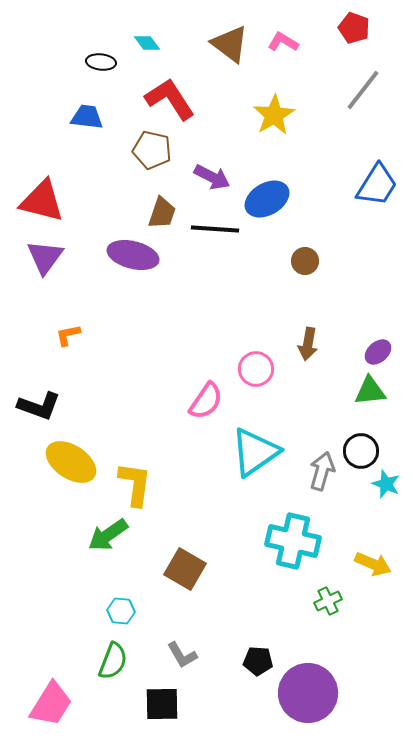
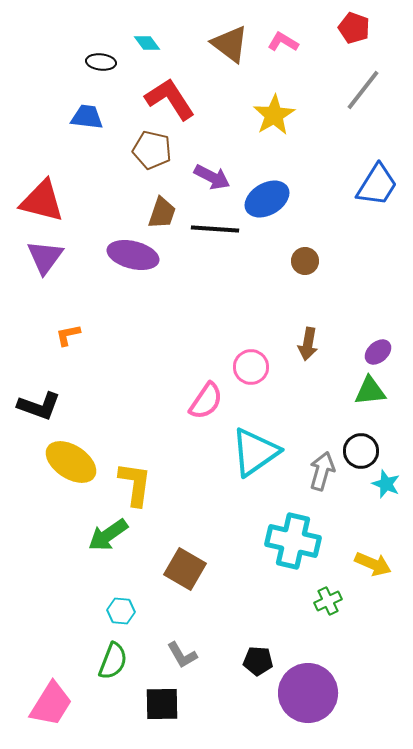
pink circle at (256, 369): moved 5 px left, 2 px up
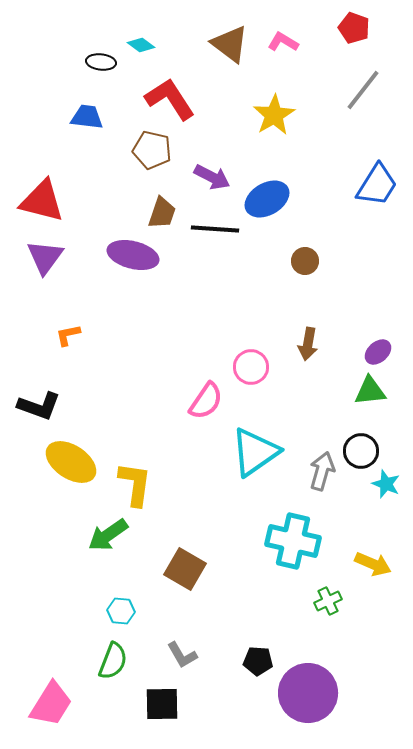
cyan diamond at (147, 43): moved 6 px left, 2 px down; rotated 16 degrees counterclockwise
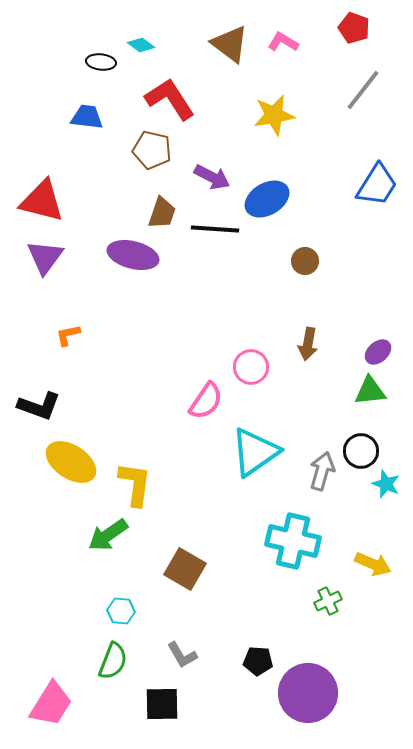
yellow star at (274, 115): rotated 21 degrees clockwise
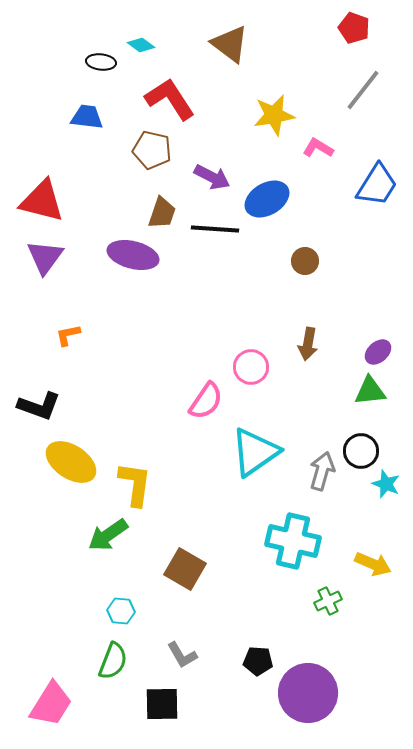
pink L-shape at (283, 42): moved 35 px right, 106 px down
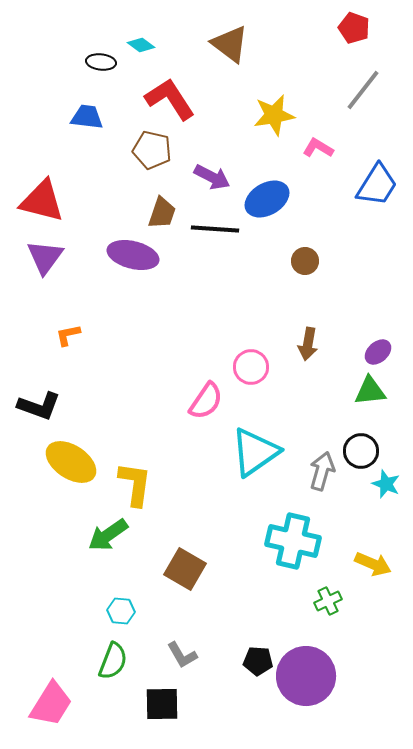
purple circle at (308, 693): moved 2 px left, 17 px up
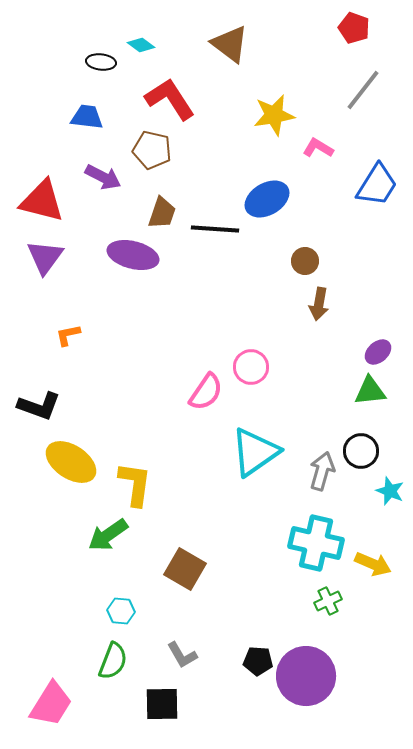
purple arrow at (212, 177): moved 109 px left
brown arrow at (308, 344): moved 11 px right, 40 px up
pink semicircle at (206, 401): moved 9 px up
cyan star at (386, 484): moved 4 px right, 7 px down
cyan cross at (293, 541): moved 23 px right, 2 px down
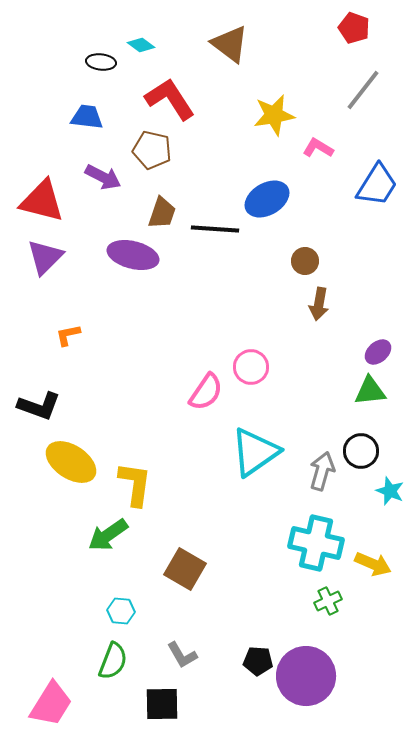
purple triangle at (45, 257): rotated 9 degrees clockwise
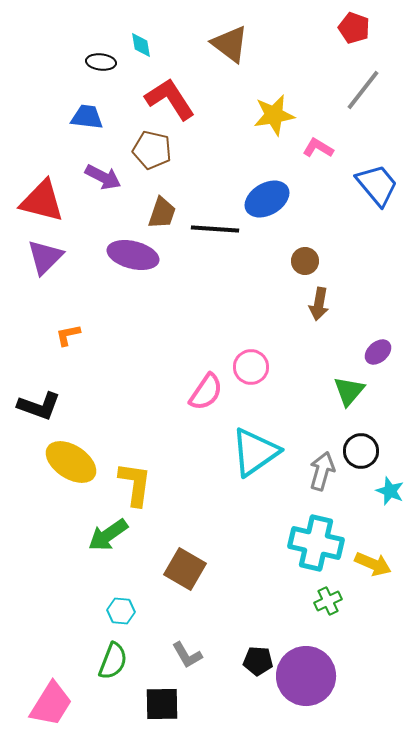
cyan diamond at (141, 45): rotated 44 degrees clockwise
blue trapezoid at (377, 185): rotated 72 degrees counterclockwise
green triangle at (370, 391): moved 21 px left; rotated 44 degrees counterclockwise
gray L-shape at (182, 655): moved 5 px right
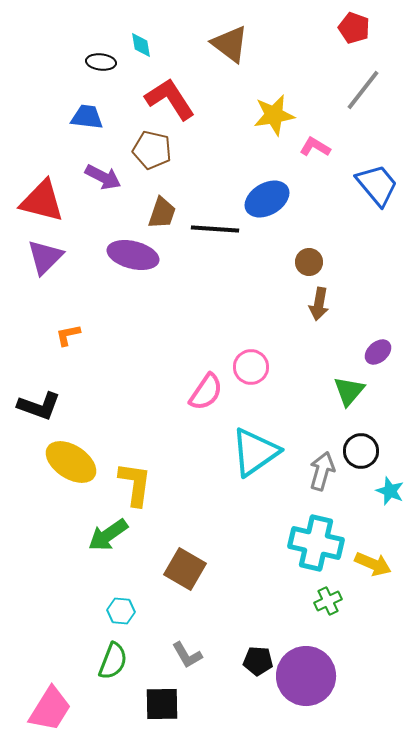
pink L-shape at (318, 148): moved 3 px left, 1 px up
brown circle at (305, 261): moved 4 px right, 1 px down
pink trapezoid at (51, 704): moved 1 px left, 5 px down
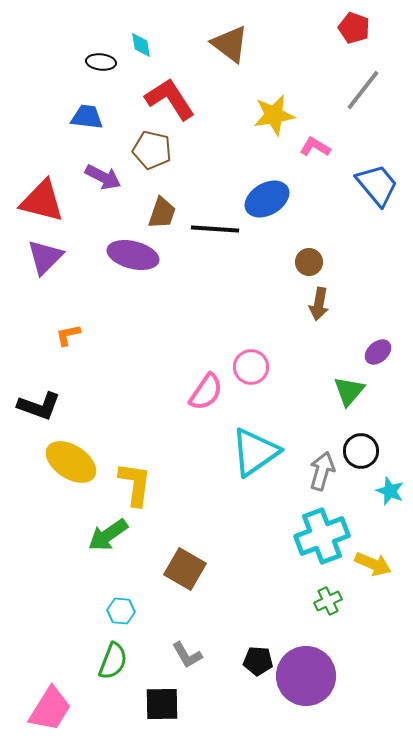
cyan cross at (316, 543): moved 6 px right, 7 px up; rotated 34 degrees counterclockwise
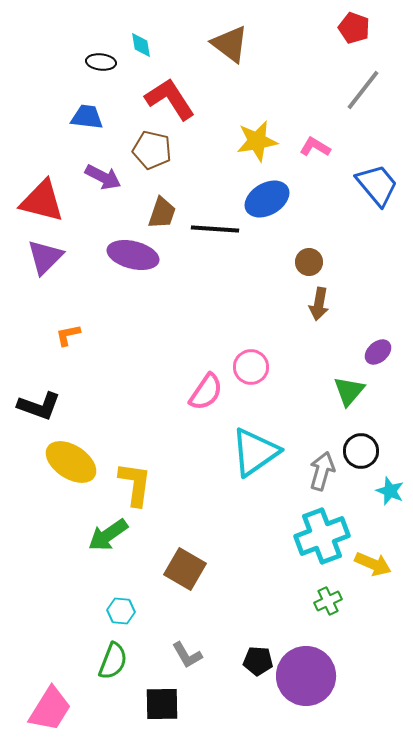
yellow star at (274, 115): moved 17 px left, 26 px down
